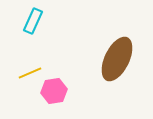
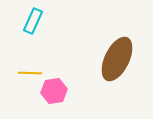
yellow line: rotated 25 degrees clockwise
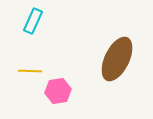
yellow line: moved 2 px up
pink hexagon: moved 4 px right
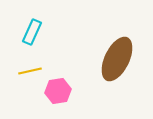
cyan rectangle: moved 1 px left, 11 px down
yellow line: rotated 15 degrees counterclockwise
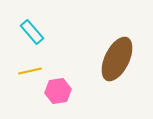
cyan rectangle: rotated 65 degrees counterclockwise
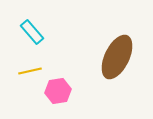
brown ellipse: moved 2 px up
